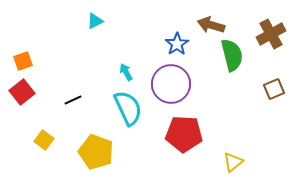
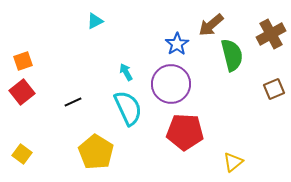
brown arrow: rotated 56 degrees counterclockwise
black line: moved 2 px down
red pentagon: moved 1 px right, 2 px up
yellow square: moved 22 px left, 14 px down
yellow pentagon: rotated 12 degrees clockwise
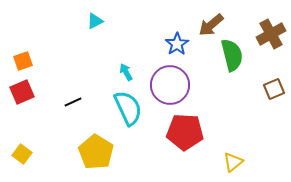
purple circle: moved 1 px left, 1 px down
red square: rotated 15 degrees clockwise
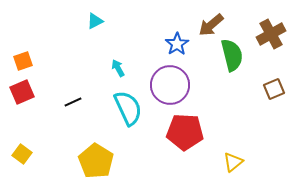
cyan arrow: moved 8 px left, 4 px up
yellow pentagon: moved 9 px down
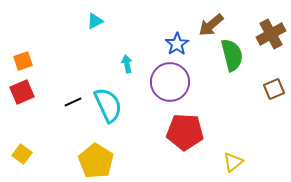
cyan arrow: moved 9 px right, 4 px up; rotated 18 degrees clockwise
purple circle: moved 3 px up
cyan semicircle: moved 20 px left, 3 px up
